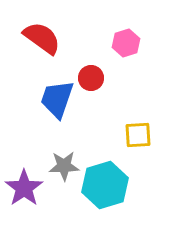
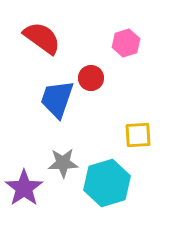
gray star: moved 1 px left, 3 px up
cyan hexagon: moved 2 px right, 2 px up
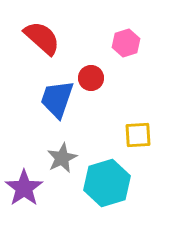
red semicircle: rotated 6 degrees clockwise
gray star: moved 1 px left, 5 px up; rotated 24 degrees counterclockwise
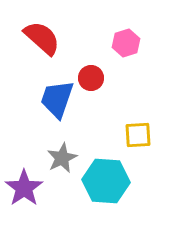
cyan hexagon: moved 1 px left, 2 px up; rotated 21 degrees clockwise
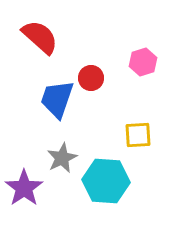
red semicircle: moved 2 px left, 1 px up
pink hexagon: moved 17 px right, 19 px down
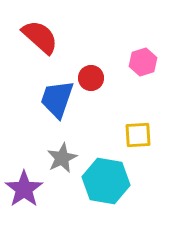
cyan hexagon: rotated 6 degrees clockwise
purple star: moved 1 px down
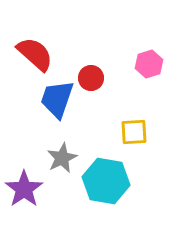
red semicircle: moved 5 px left, 17 px down
pink hexagon: moved 6 px right, 2 px down
yellow square: moved 4 px left, 3 px up
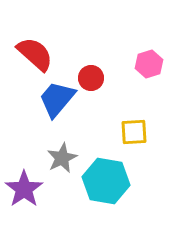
blue trapezoid: rotated 21 degrees clockwise
